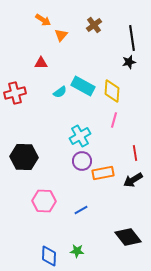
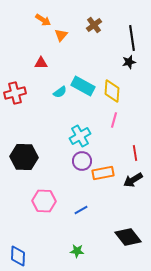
blue diamond: moved 31 px left
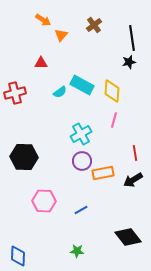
cyan rectangle: moved 1 px left, 1 px up
cyan cross: moved 1 px right, 2 px up
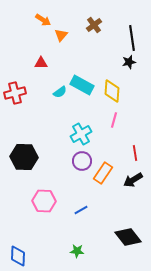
orange rectangle: rotated 45 degrees counterclockwise
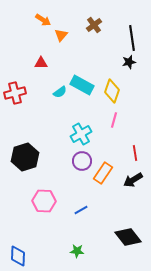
yellow diamond: rotated 15 degrees clockwise
black hexagon: moved 1 px right; rotated 20 degrees counterclockwise
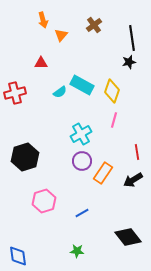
orange arrow: rotated 42 degrees clockwise
red line: moved 2 px right, 1 px up
pink hexagon: rotated 20 degrees counterclockwise
blue line: moved 1 px right, 3 px down
blue diamond: rotated 10 degrees counterclockwise
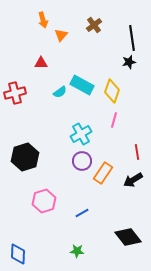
blue diamond: moved 2 px up; rotated 10 degrees clockwise
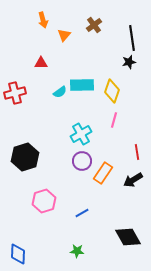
orange triangle: moved 3 px right
cyan rectangle: rotated 30 degrees counterclockwise
black diamond: rotated 8 degrees clockwise
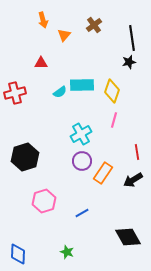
green star: moved 10 px left, 1 px down; rotated 16 degrees clockwise
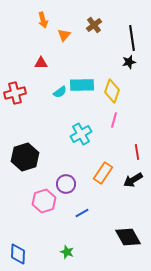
purple circle: moved 16 px left, 23 px down
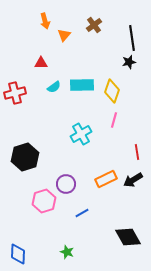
orange arrow: moved 2 px right, 1 px down
cyan semicircle: moved 6 px left, 5 px up
orange rectangle: moved 3 px right, 6 px down; rotated 30 degrees clockwise
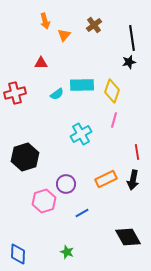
cyan semicircle: moved 3 px right, 7 px down
black arrow: rotated 48 degrees counterclockwise
